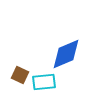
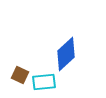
blue diamond: rotated 20 degrees counterclockwise
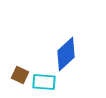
cyan rectangle: rotated 10 degrees clockwise
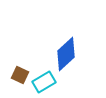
cyan rectangle: rotated 35 degrees counterclockwise
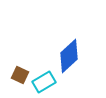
blue diamond: moved 3 px right, 2 px down
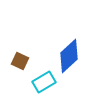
brown square: moved 14 px up
